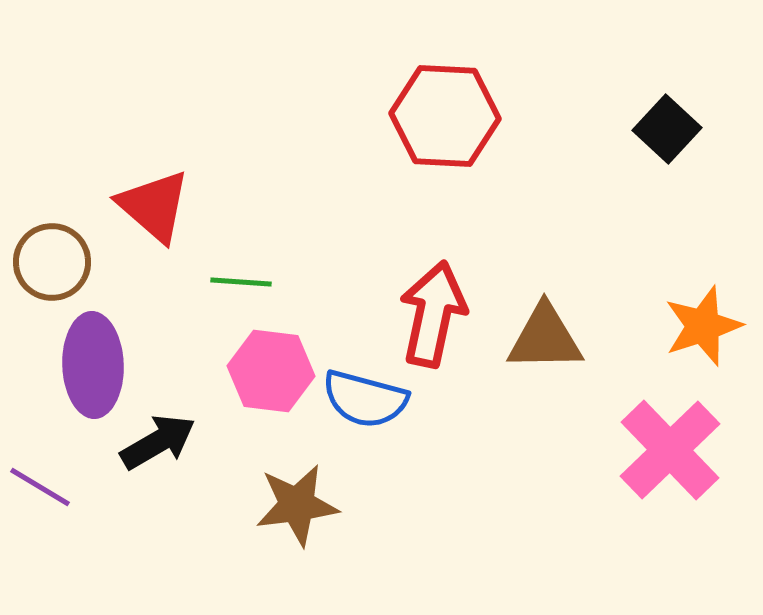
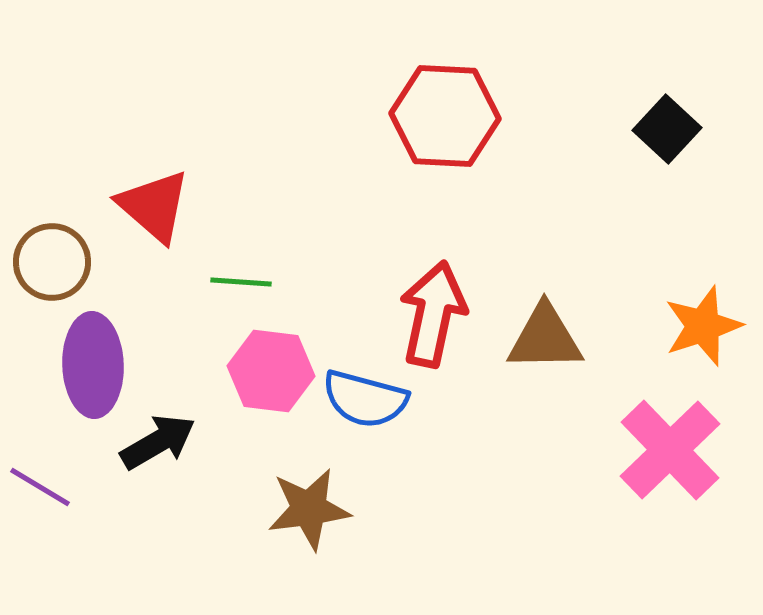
brown star: moved 12 px right, 4 px down
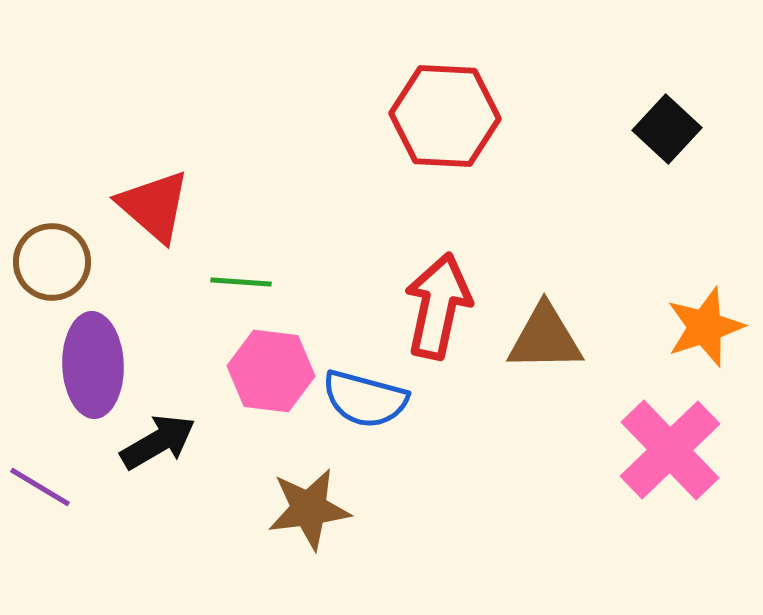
red arrow: moved 5 px right, 8 px up
orange star: moved 2 px right, 1 px down
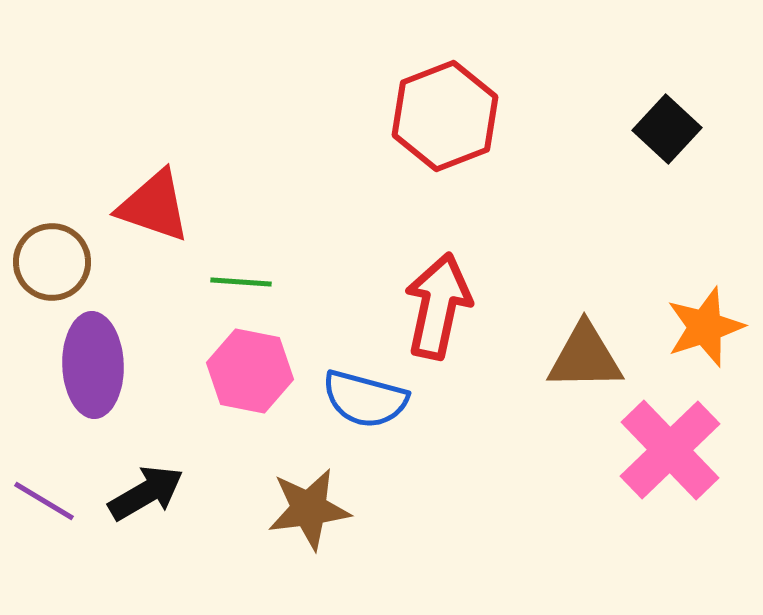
red hexagon: rotated 24 degrees counterclockwise
red triangle: rotated 22 degrees counterclockwise
brown triangle: moved 40 px right, 19 px down
pink hexagon: moved 21 px left; rotated 4 degrees clockwise
black arrow: moved 12 px left, 51 px down
purple line: moved 4 px right, 14 px down
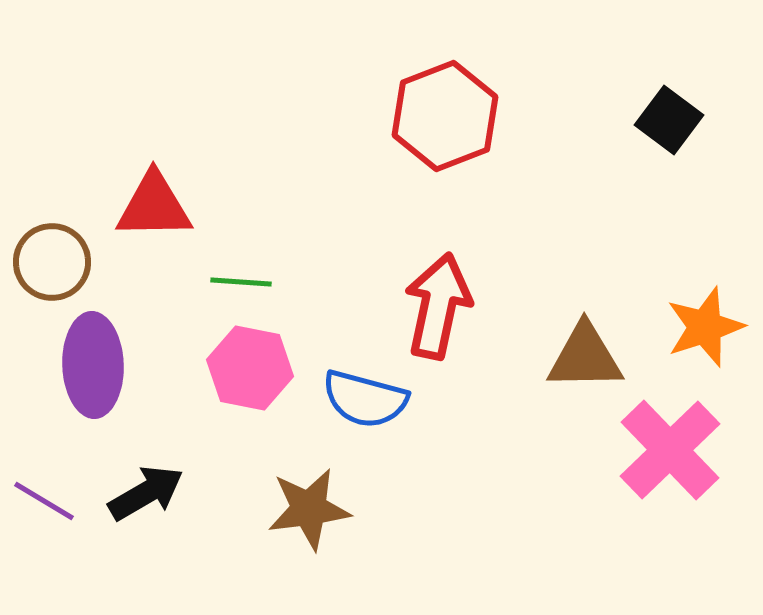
black square: moved 2 px right, 9 px up; rotated 6 degrees counterclockwise
red triangle: rotated 20 degrees counterclockwise
pink hexagon: moved 3 px up
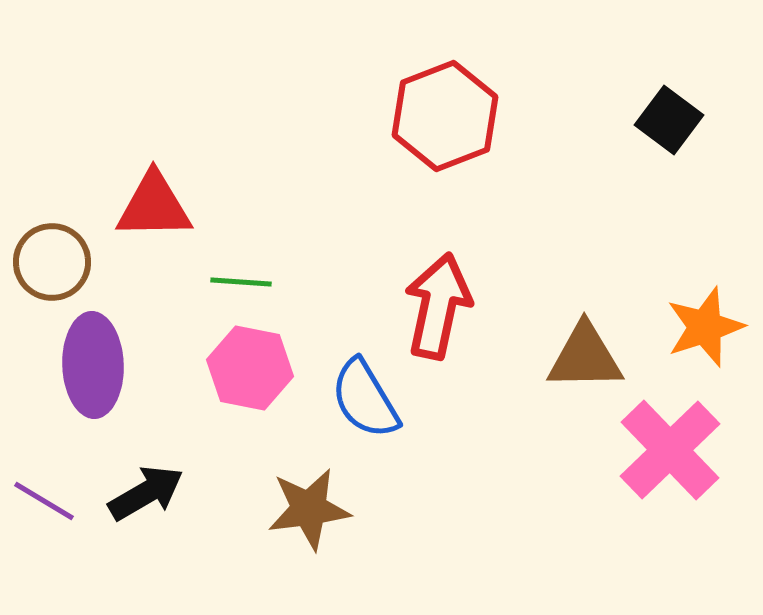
blue semicircle: rotated 44 degrees clockwise
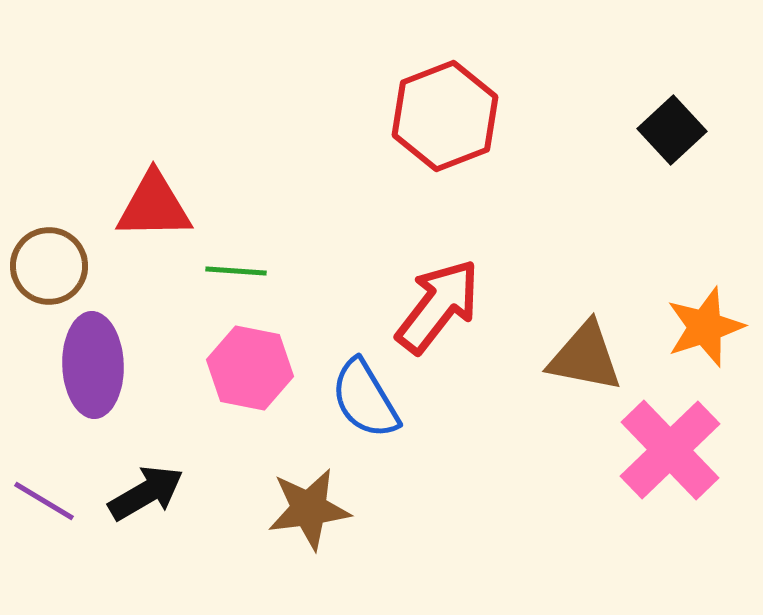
black square: moved 3 px right, 10 px down; rotated 10 degrees clockwise
brown circle: moved 3 px left, 4 px down
green line: moved 5 px left, 11 px up
red arrow: rotated 26 degrees clockwise
brown triangle: rotated 12 degrees clockwise
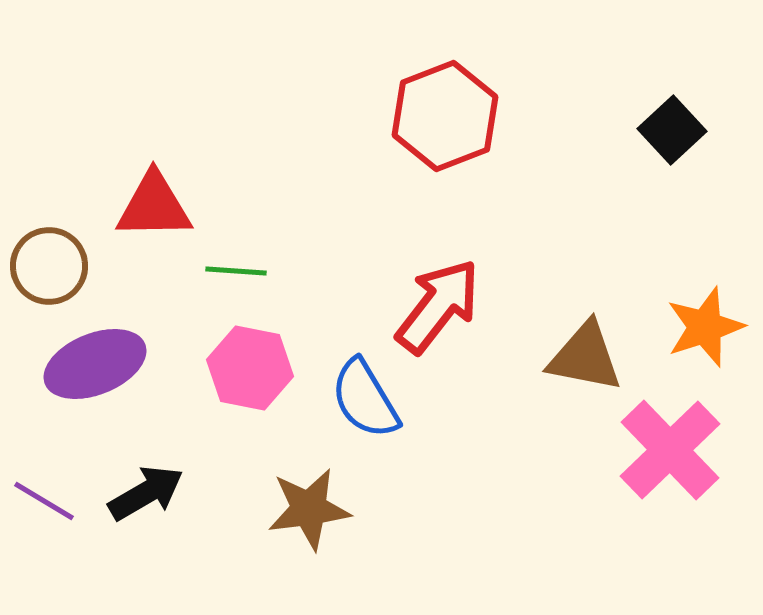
purple ellipse: moved 2 px right, 1 px up; rotated 70 degrees clockwise
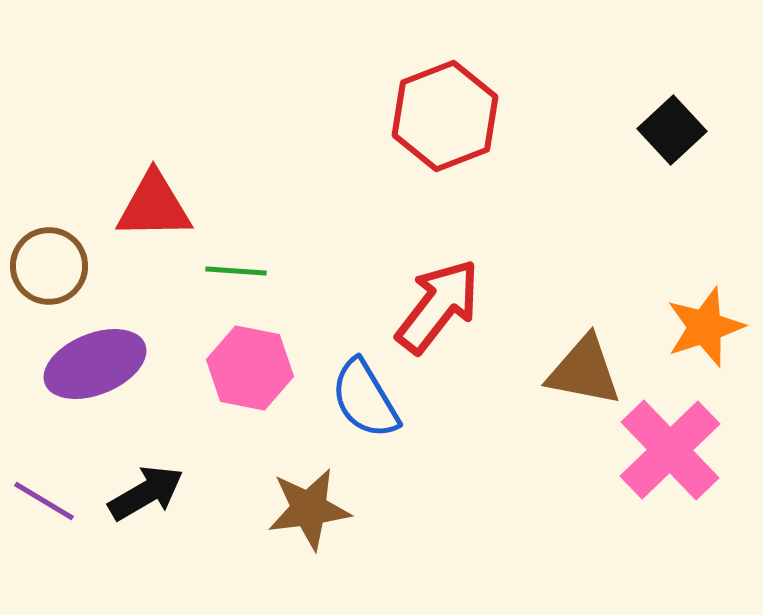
brown triangle: moved 1 px left, 14 px down
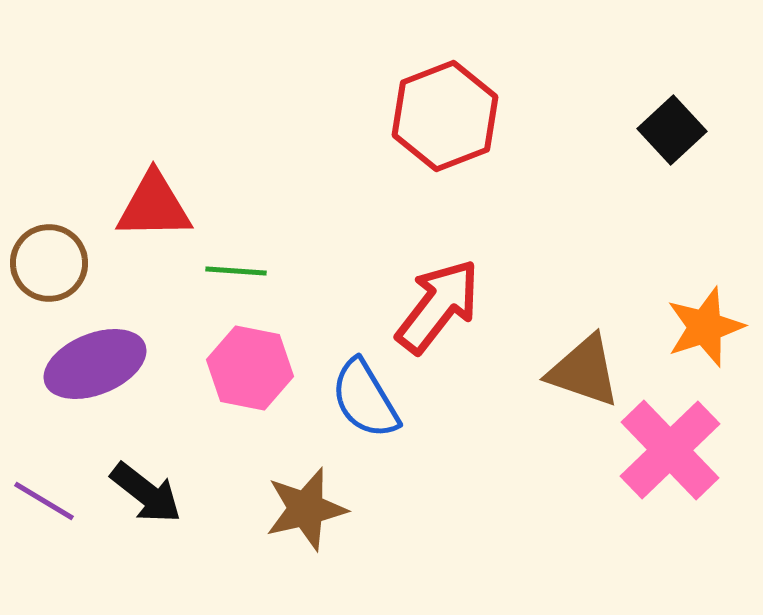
brown circle: moved 3 px up
brown triangle: rotated 8 degrees clockwise
black arrow: rotated 68 degrees clockwise
brown star: moved 3 px left; rotated 6 degrees counterclockwise
